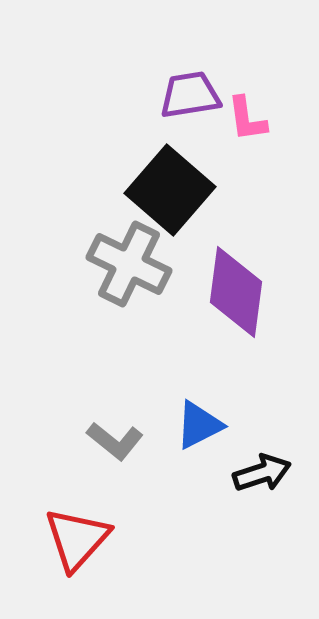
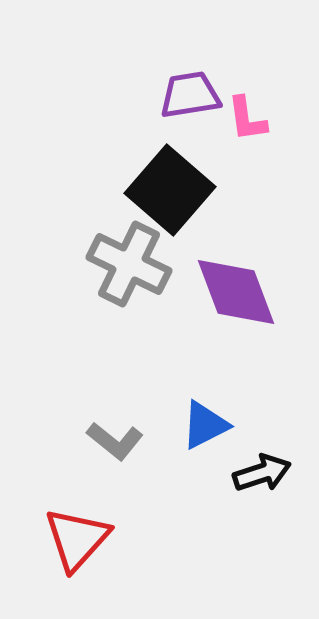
purple diamond: rotated 28 degrees counterclockwise
blue triangle: moved 6 px right
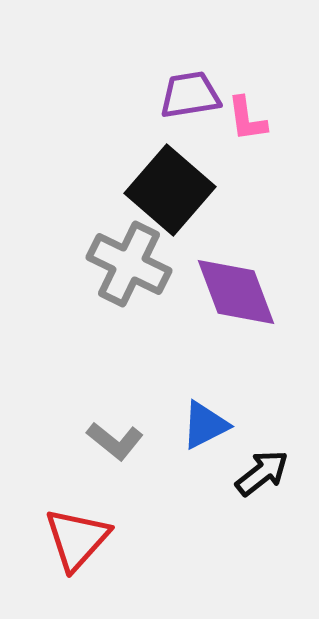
black arrow: rotated 20 degrees counterclockwise
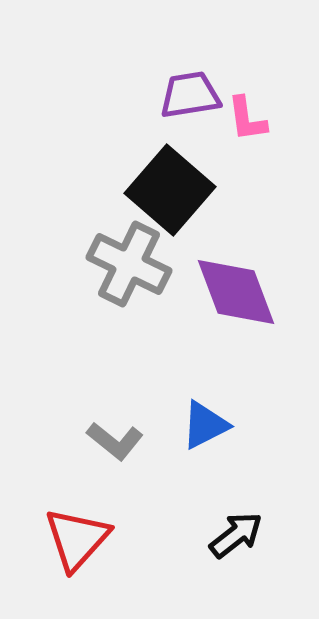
black arrow: moved 26 px left, 62 px down
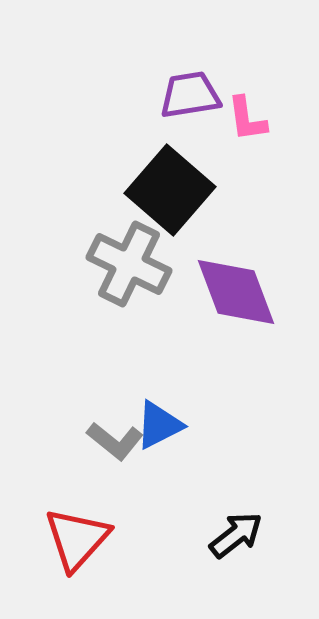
blue triangle: moved 46 px left
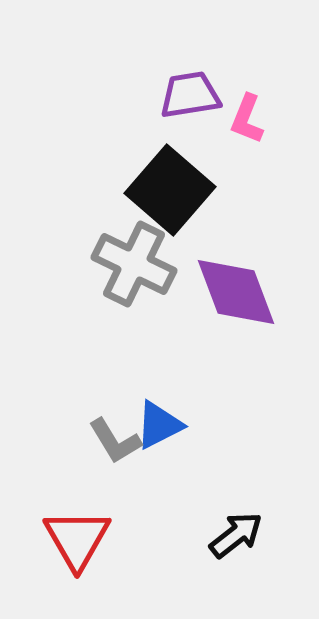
pink L-shape: rotated 30 degrees clockwise
gray cross: moved 5 px right
gray L-shape: rotated 20 degrees clockwise
red triangle: rotated 12 degrees counterclockwise
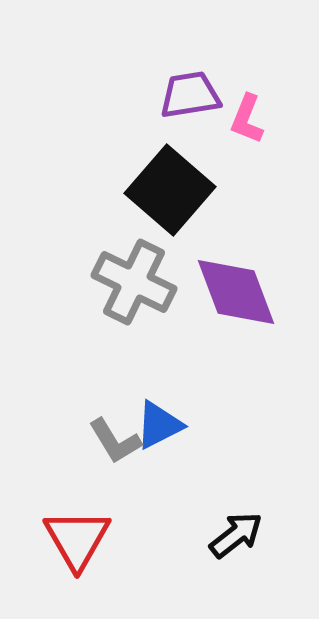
gray cross: moved 18 px down
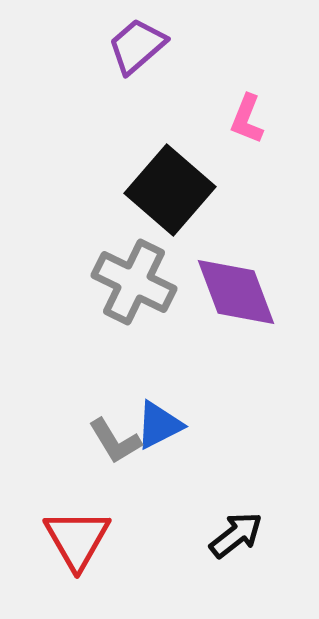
purple trapezoid: moved 53 px left, 49 px up; rotated 32 degrees counterclockwise
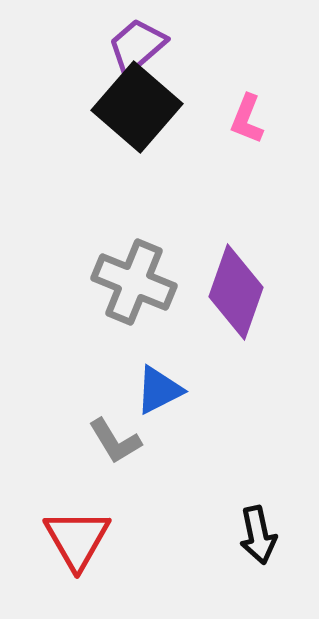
black square: moved 33 px left, 83 px up
gray cross: rotated 4 degrees counterclockwise
purple diamond: rotated 40 degrees clockwise
blue triangle: moved 35 px up
black arrow: moved 22 px right; rotated 116 degrees clockwise
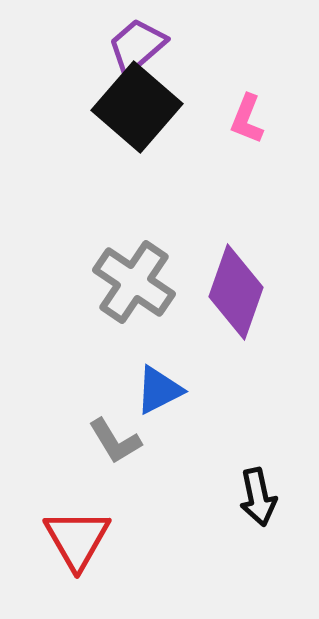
gray cross: rotated 12 degrees clockwise
black arrow: moved 38 px up
